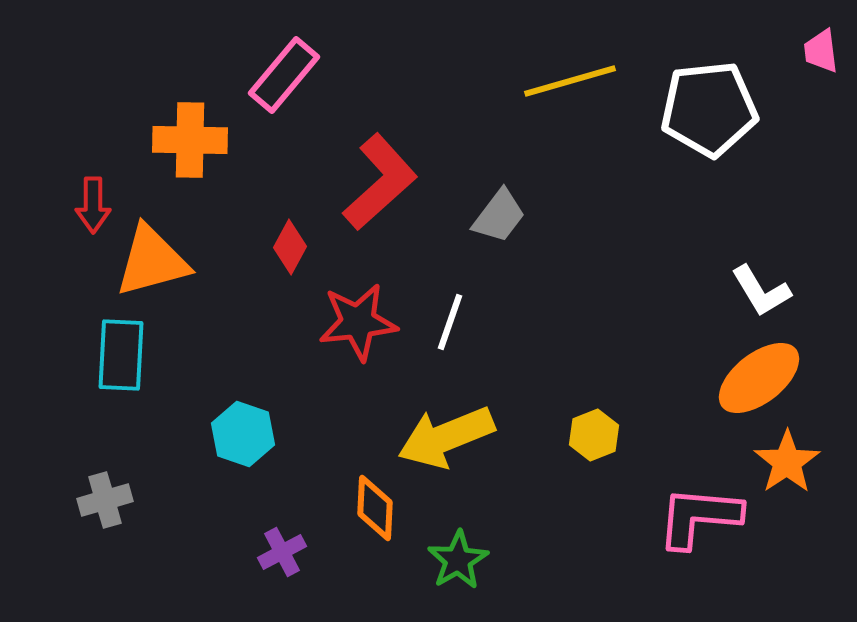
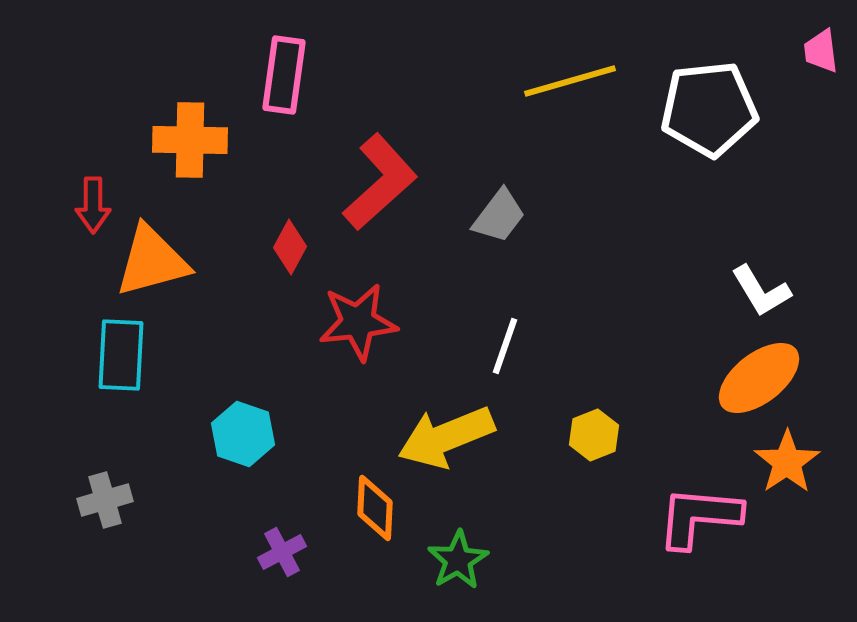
pink rectangle: rotated 32 degrees counterclockwise
white line: moved 55 px right, 24 px down
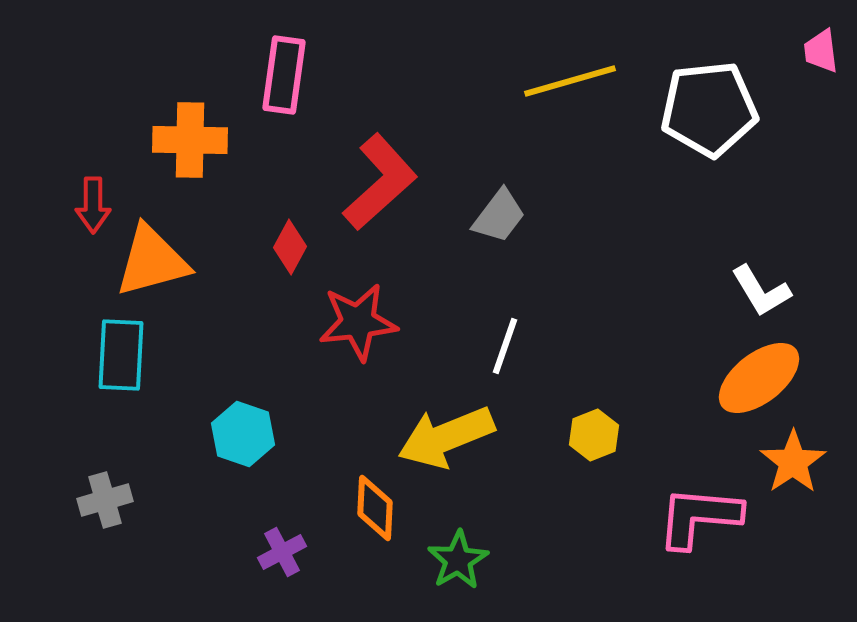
orange star: moved 6 px right
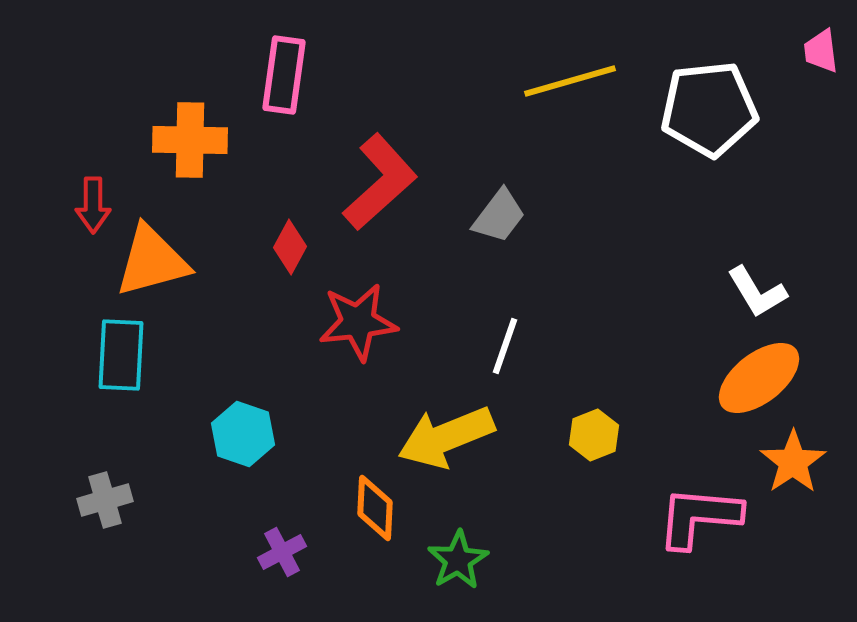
white L-shape: moved 4 px left, 1 px down
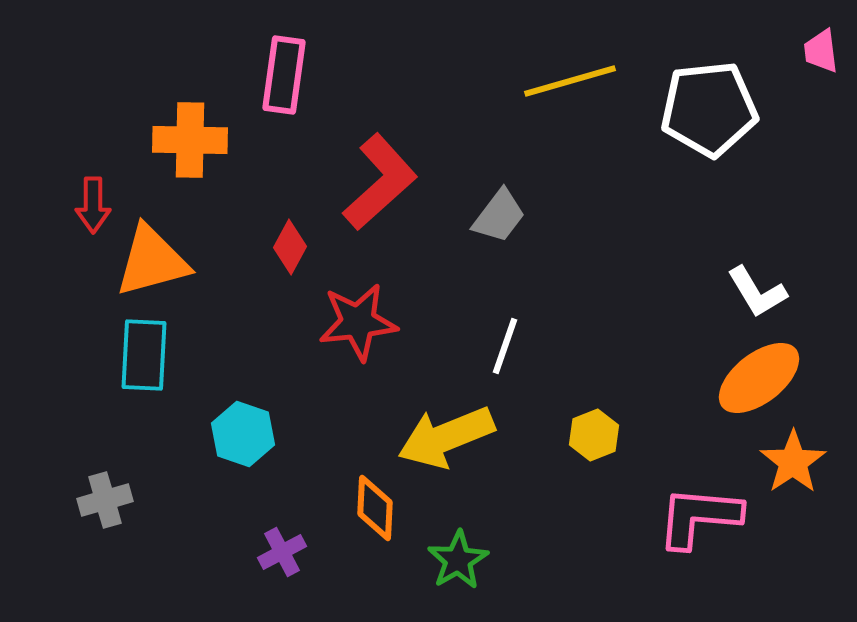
cyan rectangle: moved 23 px right
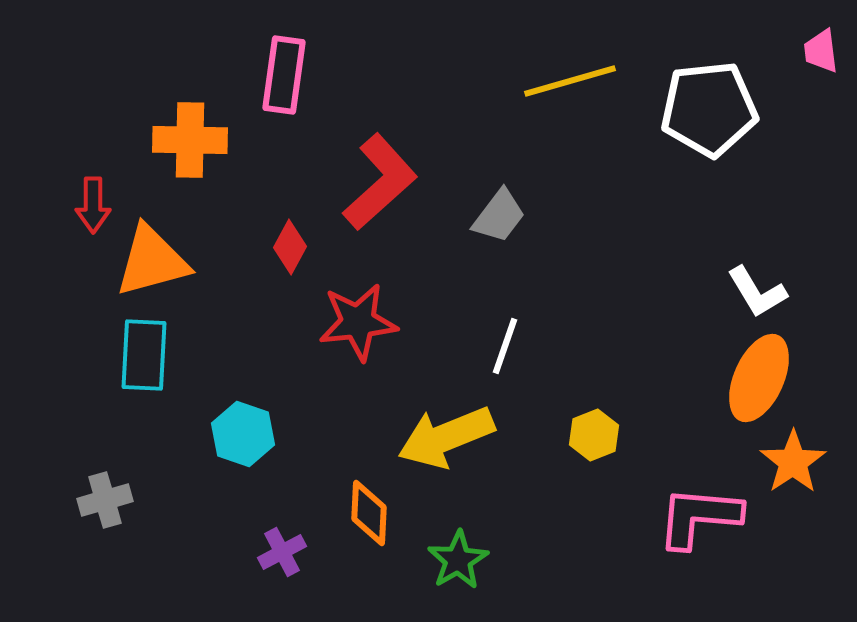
orange ellipse: rotated 28 degrees counterclockwise
orange diamond: moved 6 px left, 5 px down
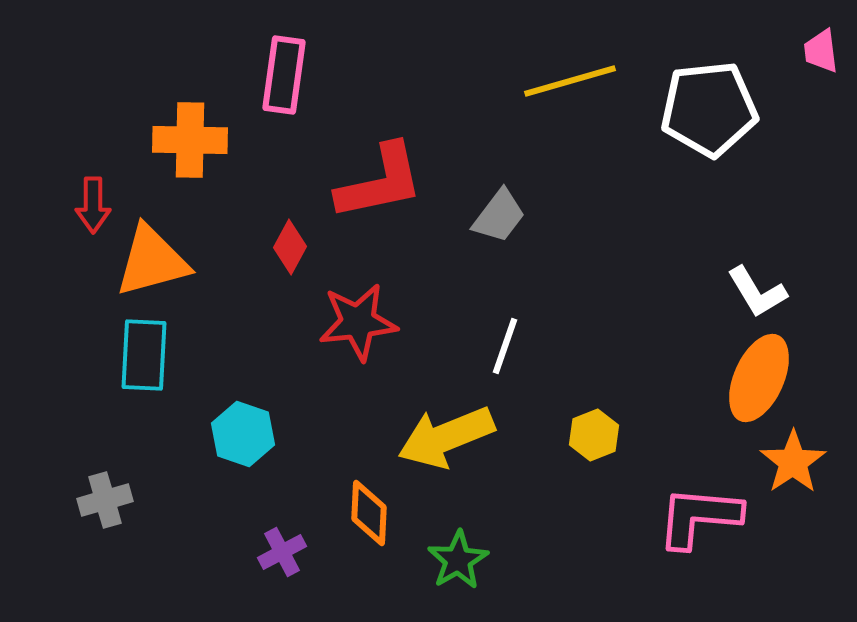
red L-shape: rotated 30 degrees clockwise
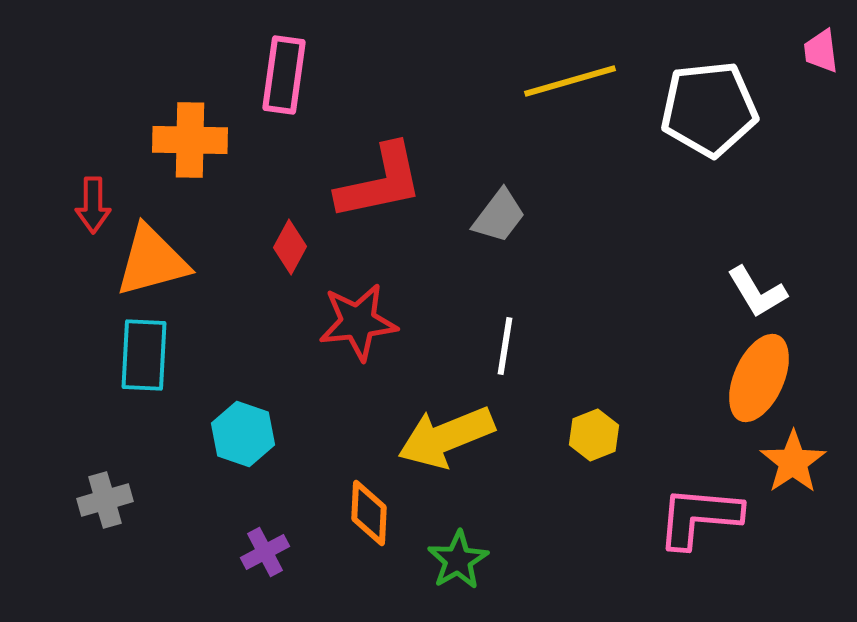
white line: rotated 10 degrees counterclockwise
purple cross: moved 17 px left
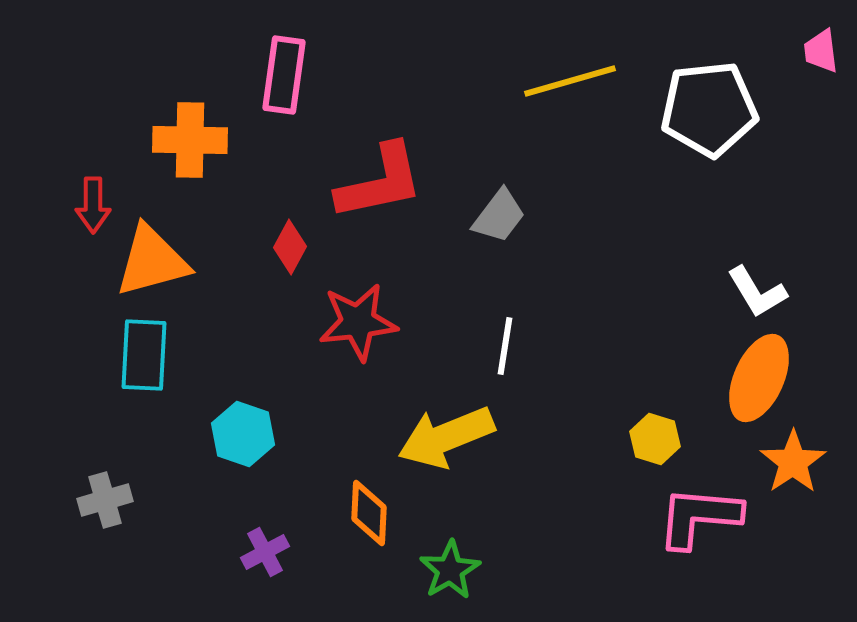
yellow hexagon: moved 61 px right, 4 px down; rotated 21 degrees counterclockwise
green star: moved 8 px left, 10 px down
